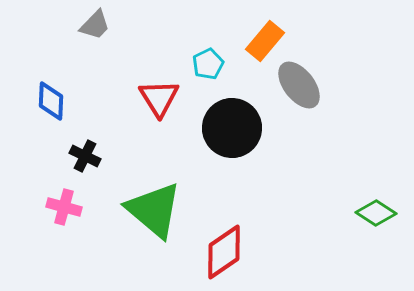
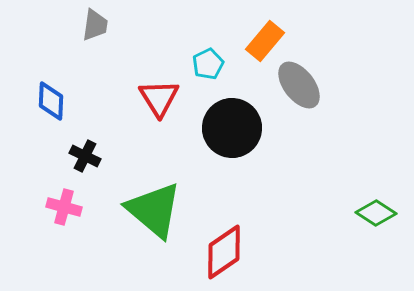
gray trapezoid: rotated 36 degrees counterclockwise
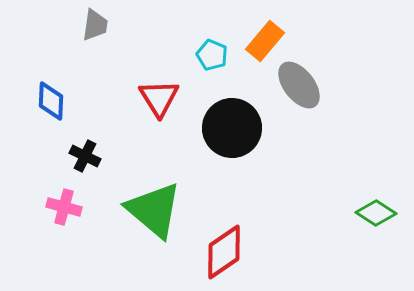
cyan pentagon: moved 4 px right, 9 px up; rotated 24 degrees counterclockwise
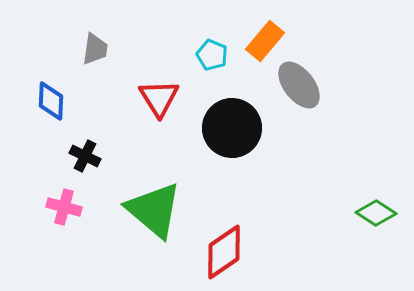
gray trapezoid: moved 24 px down
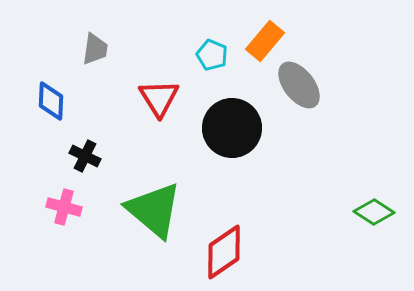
green diamond: moved 2 px left, 1 px up
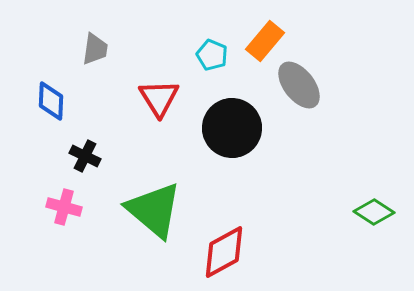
red diamond: rotated 6 degrees clockwise
